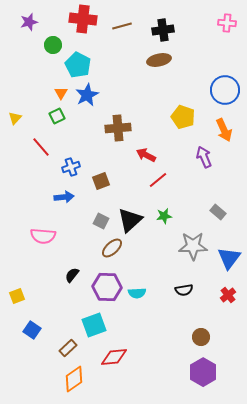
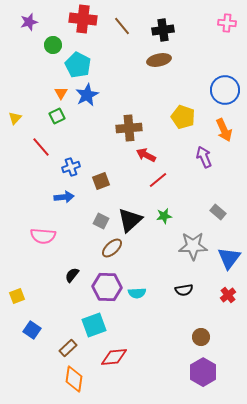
brown line at (122, 26): rotated 66 degrees clockwise
brown cross at (118, 128): moved 11 px right
orange diamond at (74, 379): rotated 48 degrees counterclockwise
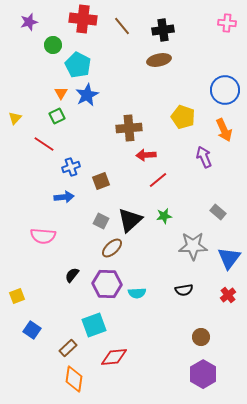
red line at (41, 147): moved 3 px right, 3 px up; rotated 15 degrees counterclockwise
red arrow at (146, 155): rotated 30 degrees counterclockwise
purple hexagon at (107, 287): moved 3 px up
purple hexagon at (203, 372): moved 2 px down
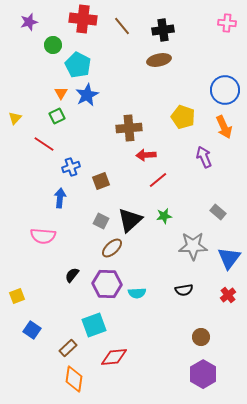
orange arrow at (224, 130): moved 3 px up
blue arrow at (64, 197): moved 4 px left, 1 px down; rotated 78 degrees counterclockwise
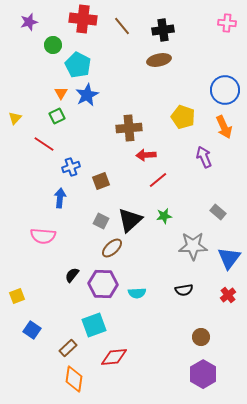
purple hexagon at (107, 284): moved 4 px left
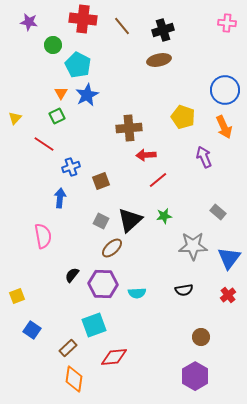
purple star at (29, 22): rotated 24 degrees clockwise
black cross at (163, 30): rotated 10 degrees counterclockwise
pink semicircle at (43, 236): rotated 105 degrees counterclockwise
purple hexagon at (203, 374): moved 8 px left, 2 px down
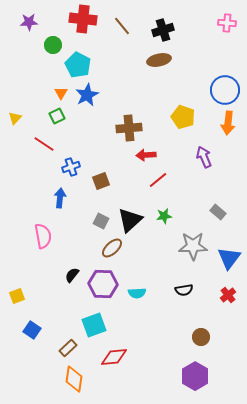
purple star at (29, 22): rotated 12 degrees counterclockwise
orange arrow at (224, 127): moved 4 px right, 4 px up; rotated 30 degrees clockwise
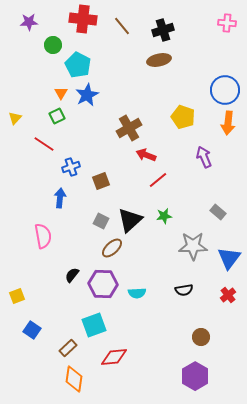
brown cross at (129, 128): rotated 25 degrees counterclockwise
red arrow at (146, 155): rotated 24 degrees clockwise
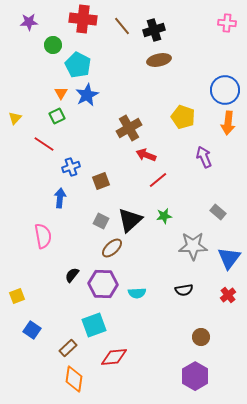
black cross at (163, 30): moved 9 px left
